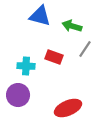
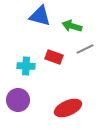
gray line: rotated 30 degrees clockwise
purple circle: moved 5 px down
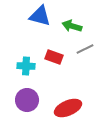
purple circle: moved 9 px right
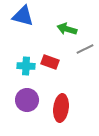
blue triangle: moved 17 px left
green arrow: moved 5 px left, 3 px down
red rectangle: moved 4 px left, 5 px down
red ellipse: moved 7 px left; rotated 60 degrees counterclockwise
